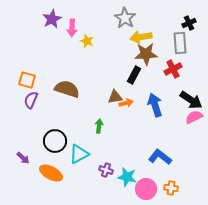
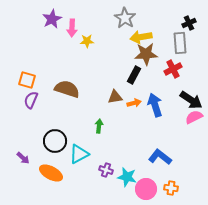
yellow star: rotated 24 degrees counterclockwise
orange arrow: moved 8 px right
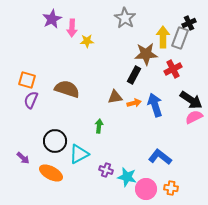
yellow arrow: moved 22 px right; rotated 100 degrees clockwise
gray rectangle: moved 5 px up; rotated 25 degrees clockwise
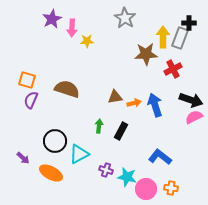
black cross: rotated 24 degrees clockwise
black rectangle: moved 13 px left, 56 px down
black arrow: rotated 15 degrees counterclockwise
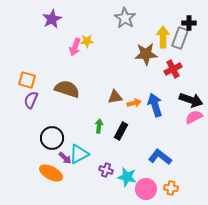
pink arrow: moved 3 px right, 19 px down; rotated 18 degrees clockwise
black circle: moved 3 px left, 3 px up
purple arrow: moved 42 px right
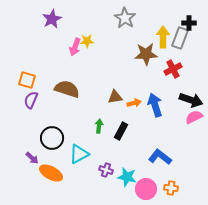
purple arrow: moved 33 px left
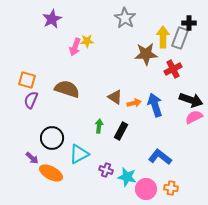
brown triangle: rotated 42 degrees clockwise
